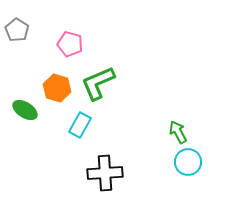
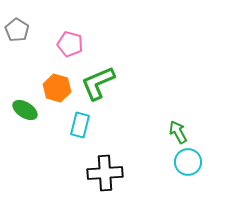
cyan rectangle: rotated 15 degrees counterclockwise
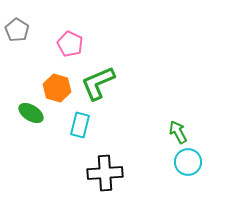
pink pentagon: rotated 10 degrees clockwise
green ellipse: moved 6 px right, 3 px down
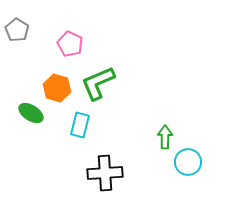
green arrow: moved 13 px left, 5 px down; rotated 30 degrees clockwise
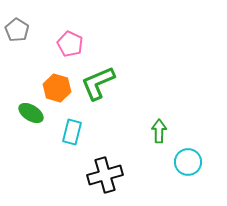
cyan rectangle: moved 8 px left, 7 px down
green arrow: moved 6 px left, 6 px up
black cross: moved 2 px down; rotated 12 degrees counterclockwise
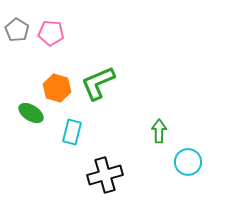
pink pentagon: moved 19 px left, 11 px up; rotated 20 degrees counterclockwise
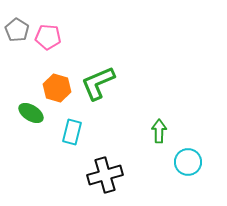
pink pentagon: moved 3 px left, 4 px down
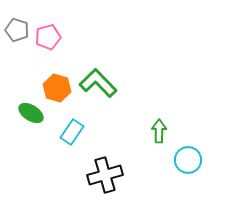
gray pentagon: rotated 15 degrees counterclockwise
pink pentagon: rotated 20 degrees counterclockwise
green L-shape: rotated 69 degrees clockwise
cyan rectangle: rotated 20 degrees clockwise
cyan circle: moved 2 px up
